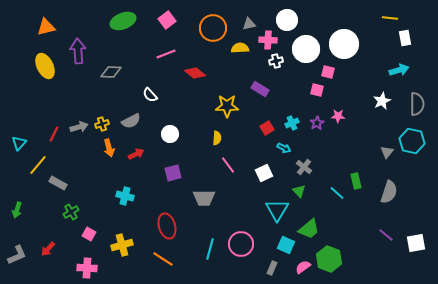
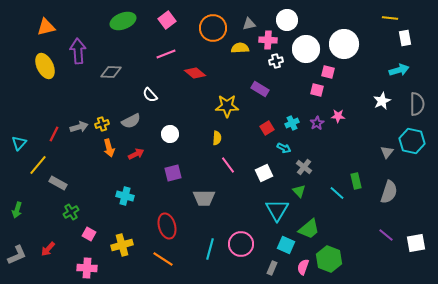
pink semicircle at (303, 267): rotated 35 degrees counterclockwise
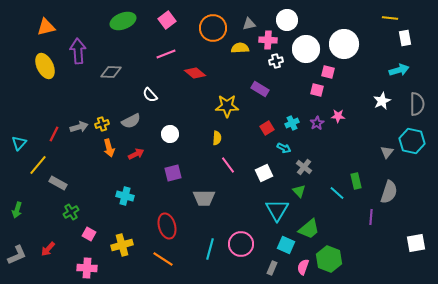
purple line at (386, 235): moved 15 px left, 18 px up; rotated 56 degrees clockwise
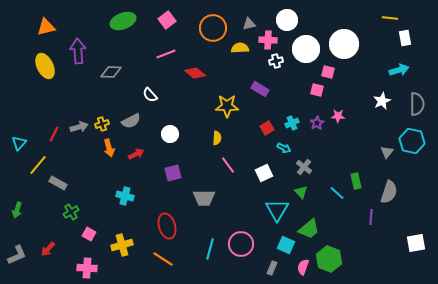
green triangle at (299, 191): moved 2 px right, 1 px down
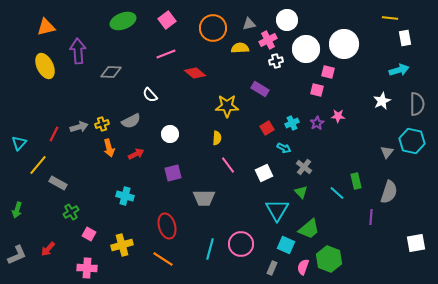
pink cross at (268, 40): rotated 30 degrees counterclockwise
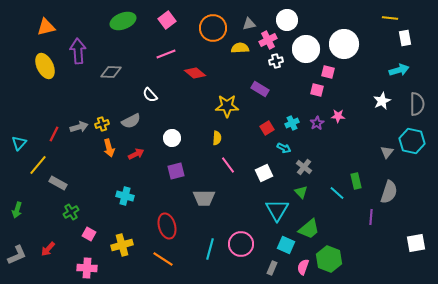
white circle at (170, 134): moved 2 px right, 4 px down
purple square at (173, 173): moved 3 px right, 2 px up
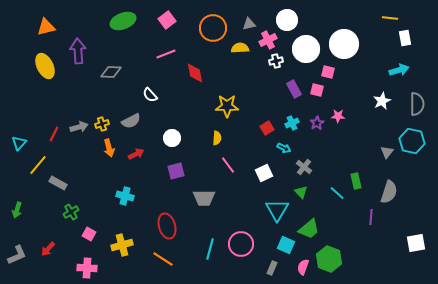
red diamond at (195, 73): rotated 40 degrees clockwise
purple rectangle at (260, 89): moved 34 px right; rotated 30 degrees clockwise
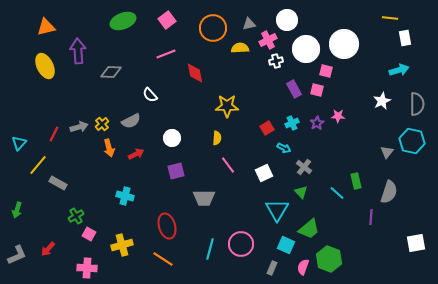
pink square at (328, 72): moved 2 px left, 1 px up
yellow cross at (102, 124): rotated 24 degrees counterclockwise
green cross at (71, 212): moved 5 px right, 4 px down
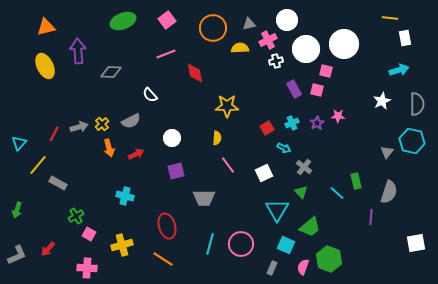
green trapezoid at (309, 229): moved 1 px right, 2 px up
cyan line at (210, 249): moved 5 px up
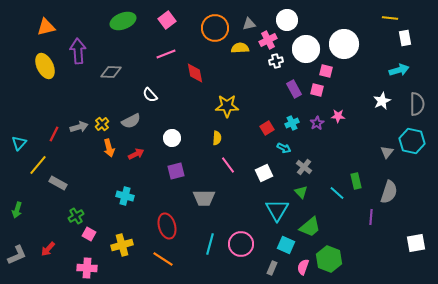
orange circle at (213, 28): moved 2 px right
